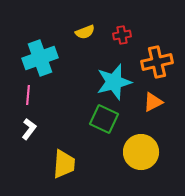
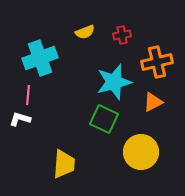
white L-shape: moved 9 px left, 10 px up; rotated 110 degrees counterclockwise
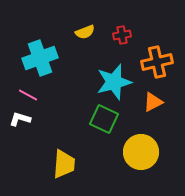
pink line: rotated 66 degrees counterclockwise
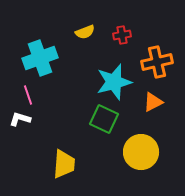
pink line: rotated 42 degrees clockwise
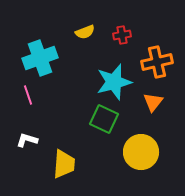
orange triangle: rotated 25 degrees counterclockwise
white L-shape: moved 7 px right, 21 px down
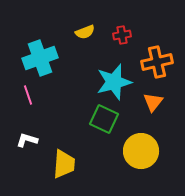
yellow circle: moved 1 px up
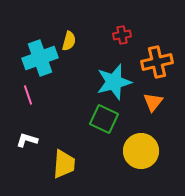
yellow semicircle: moved 16 px left, 9 px down; rotated 54 degrees counterclockwise
